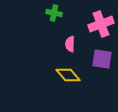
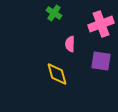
green cross: rotated 21 degrees clockwise
purple square: moved 1 px left, 2 px down
yellow diamond: moved 11 px left, 1 px up; rotated 25 degrees clockwise
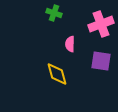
green cross: rotated 14 degrees counterclockwise
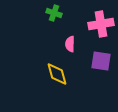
pink cross: rotated 10 degrees clockwise
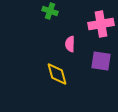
green cross: moved 4 px left, 2 px up
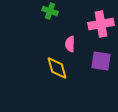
yellow diamond: moved 6 px up
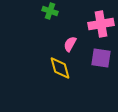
pink semicircle: rotated 28 degrees clockwise
purple square: moved 3 px up
yellow diamond: moved 3 px right
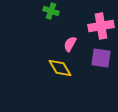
green cross: moved 1 px right
pink cross: moved 2 px down
yellow diamond: rotated 15 degrees counterclockwise
